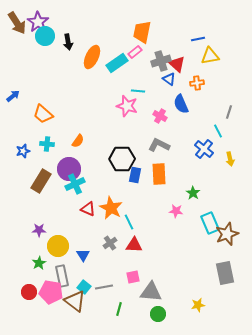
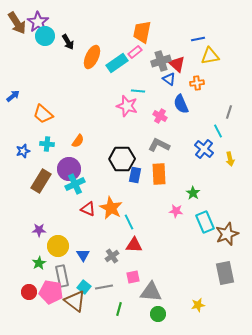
black arrow at (68, 42): rotated 21 degrees counterclockwise
cyan rectangle at (210, 223): moved 5 px left, 1 px up
gray cross at (110, 243): moved 2 px right, 13 px down
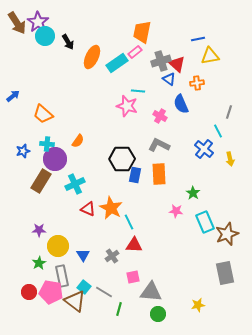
purple circle at (69, 169): moved 14 px left, 10 px up
gray line at (104, 287): moved 5 px down; rotated 42 degrees clockwise
